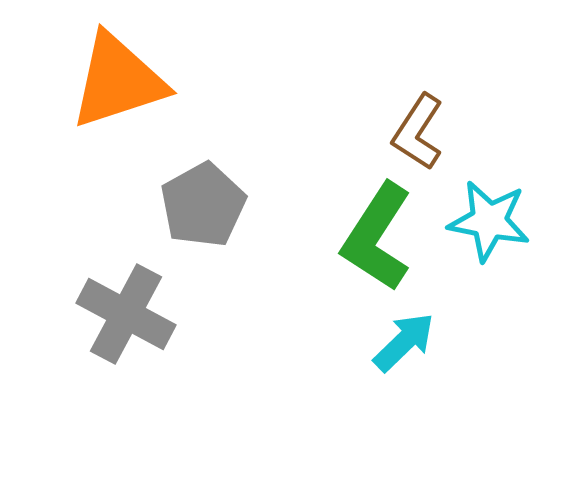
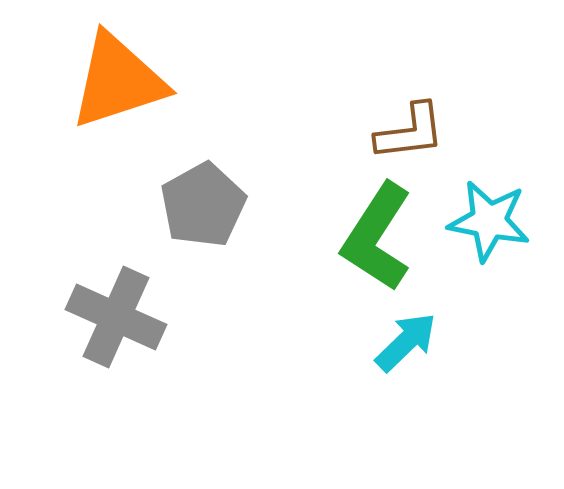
brown L-shape: moved 8 px left; rotated 130 degrees counterclockwise
gray cross: moved 10 px left, 3 px down; rotated 4 degrees counterclockwise
cyan arrow: moved 2 px right
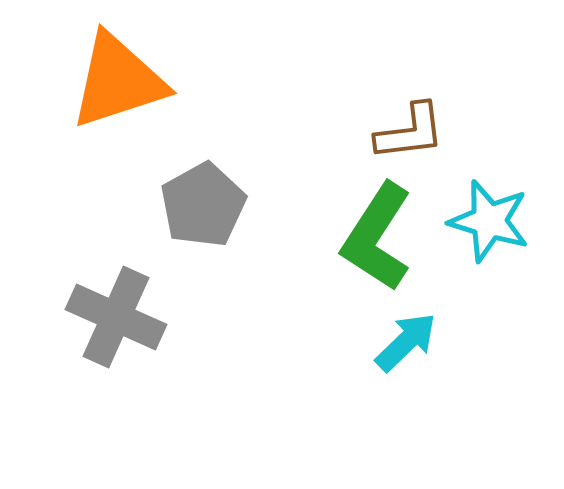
cyan star: rotated 6 degrees clockwise
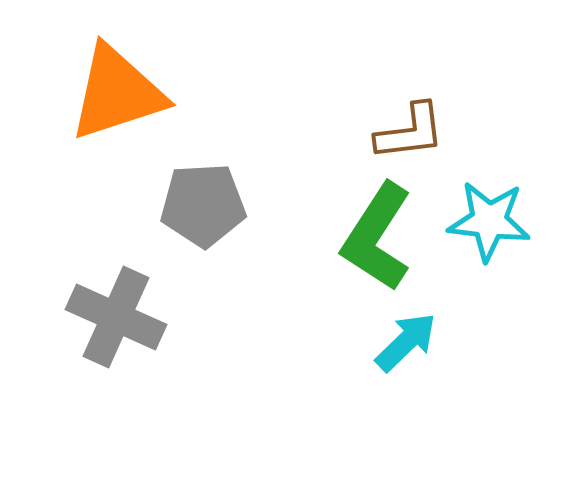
orange triangle: moved 1 px left, 12 px down
gray pentagon: rotated 26 degrees clockwise
cyan star: rotated 10 degrees counterclockwise
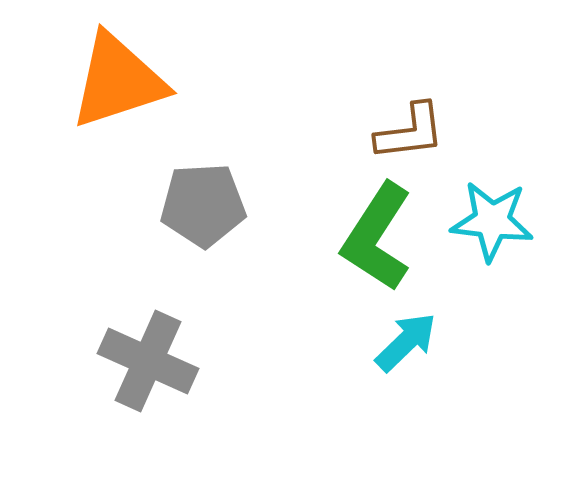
orange triangle: moved 1 px right, 12 px up
cyan star: moved 3 px right
gray cross: moved 32 px right, 44 px down
